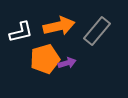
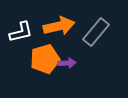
gray rectangle: moved 1 px left, 1 px down
purple arrow: rotated 12 degrees clockwise
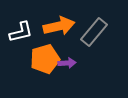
gray rectangle: moved 2 px left
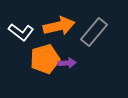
white L-shape: rotated 50 degrees clockwise
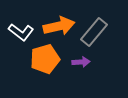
purple arrow: moved 14 px right, 1 px up
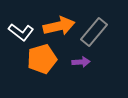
orange pentagon: moved 3 px left
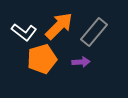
orange arrow: rotated 32 degrees counterclockwise
white L-shape: moved 3 px right
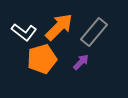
orange arrow: moved 1 px down
purple arrow: rotated 42 degrees counterclockwise
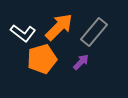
white L-shape: moved 1 px left, 1 px down
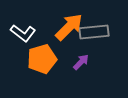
orange arrow: moved 10 px right
gray rectangle: rotated 44 degrees clockwise
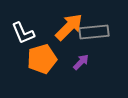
white L-shape: rotated 30 degrees clockwise
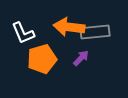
orange arrow: rotated 128 degrees counterclockwise
gray rectangle: moved 1 px right
purple arrow: moved 4 px up
